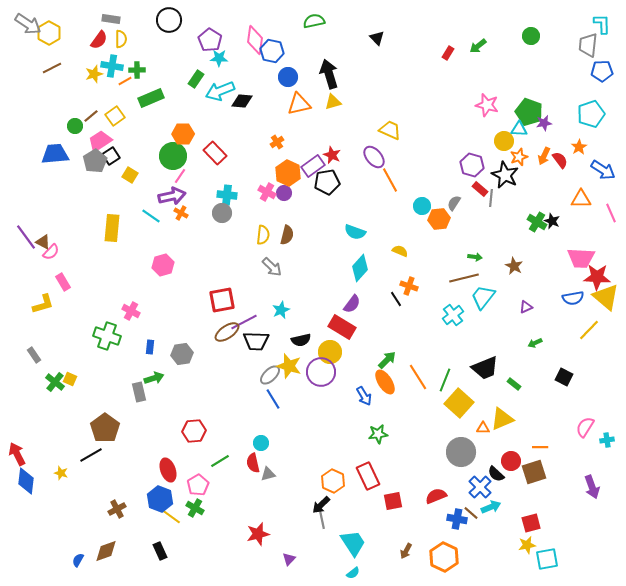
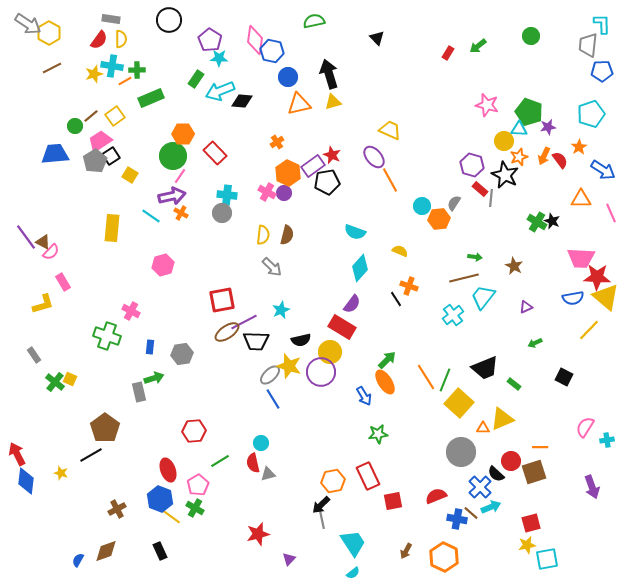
purple star at (544, 123): moved 4 px right, 4 px down
orange line at (418, 377): moved 8 px right
orange hexagon at (333, 481): rotated 25 degrees clockwise
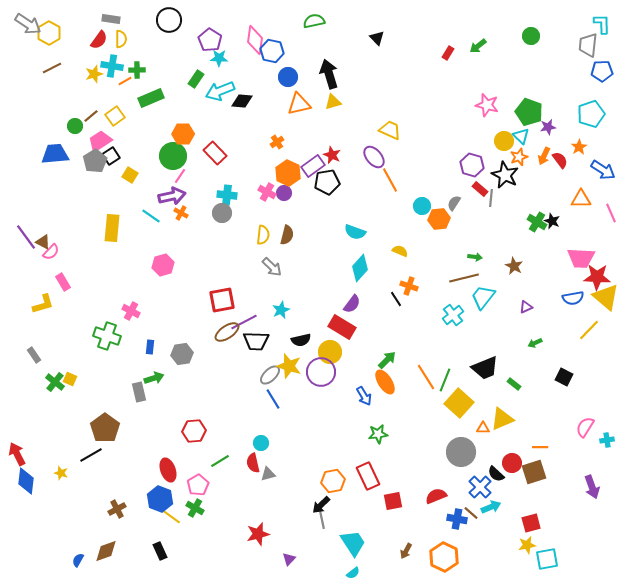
cyan triangle at (519, 129): moved 2 px right, 7 px down; rotated 42 degrees clockwise
red circle at (511, 461): moved 1 px right, 2 px down
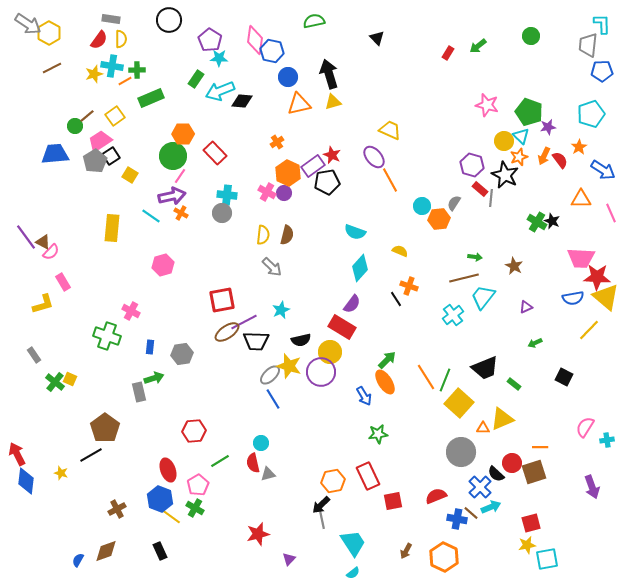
brown line at (91, 116): moved 4 px left
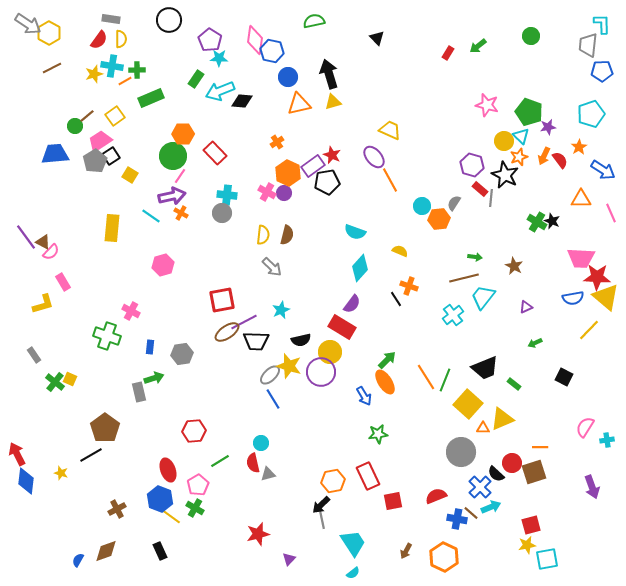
yellow square at (459, 403): moved 9 px right, 1 px down
red square at (531, 523): moved 2 px down
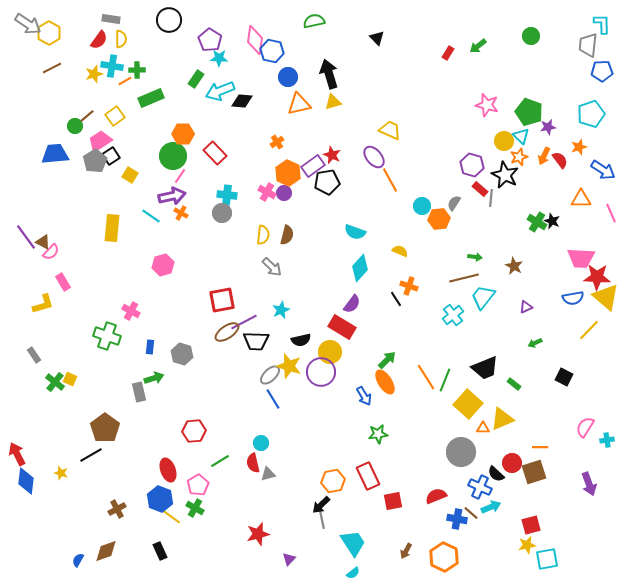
orange star at (579, 147): rotated 14 degrees clockwise
gray hexagon at (182, 354): rotated 25 degrees clockwise
blue cross at (480, 487): rotated 20 degrees counterclockwise
purple arrow at (592, 487): moved 3 px left, 3 px up
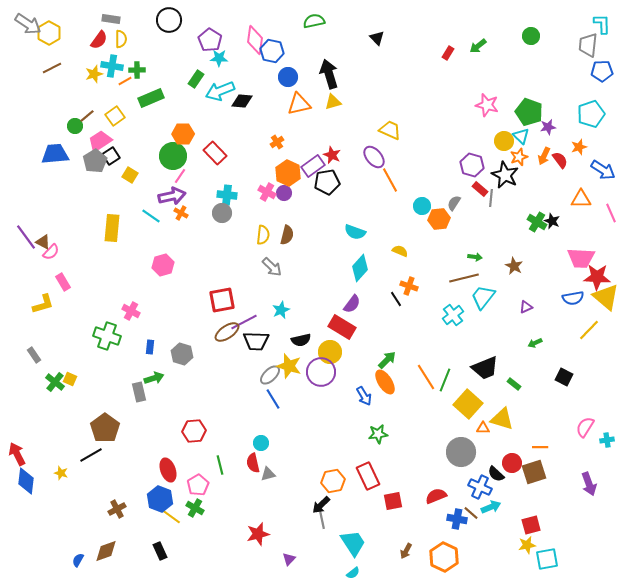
yellow triangle at (502, 419): rotated 40 degrees clockwise
green line at (220, 461): moved 4 px down; rotated 72 degrees counterclockwise
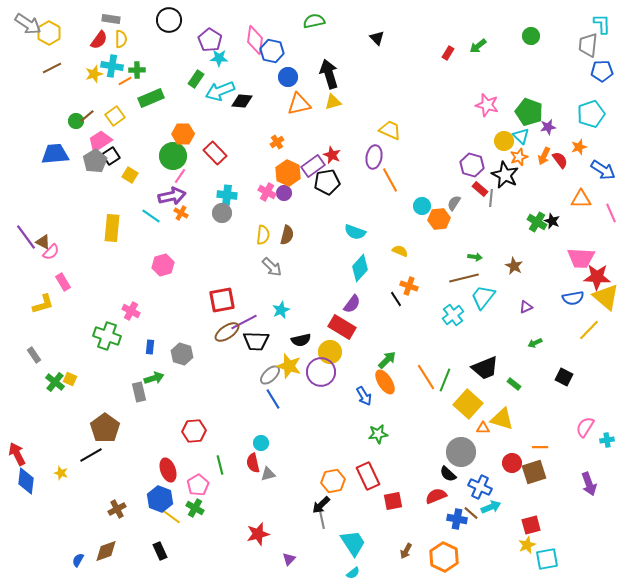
green circle at (75, 126): moved 1 px right, 5 px up
purple ellipse at (374, 157): rotated 50 degrees clockwise
black semicircle at (496, 474): moved 48 px left
yellow star at (527, 545): rotated 12 degrees counterclockwise
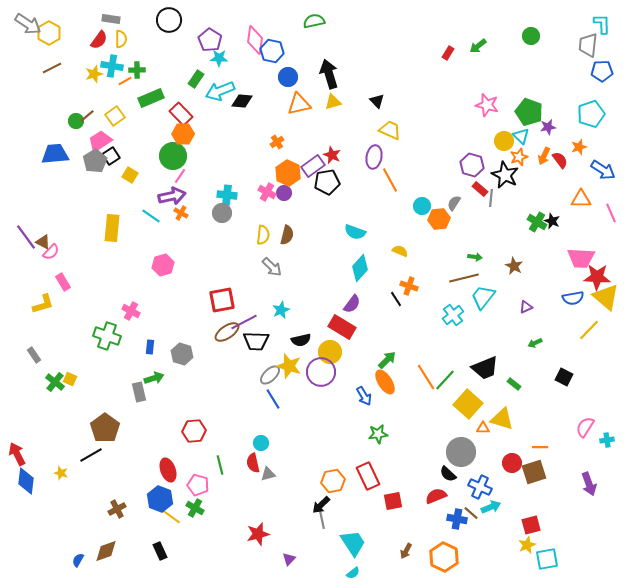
black triangle at (377, 38): moved 63 px down
red rectangle at (215, 153): moved 34 px left, 39 px up
green line at (445, 380): rotated 20 degrees clockwise
pink pentagon at (198, 485): rotated 25 degrees counterclockwise
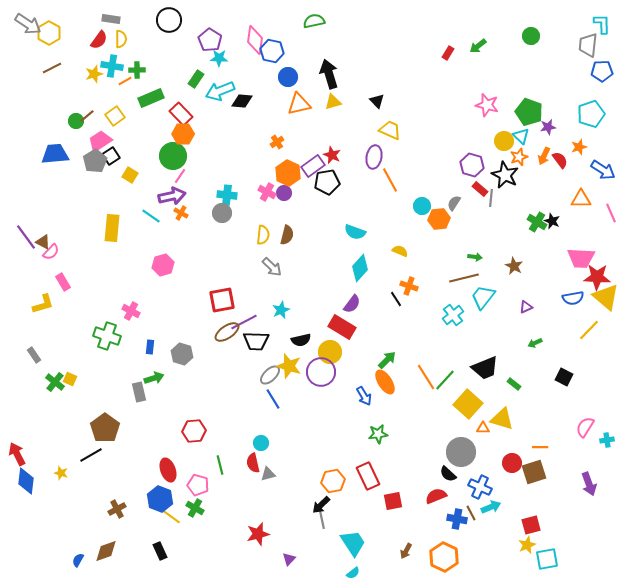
brown line at (471, 513): rotated 21 degrees clockwise
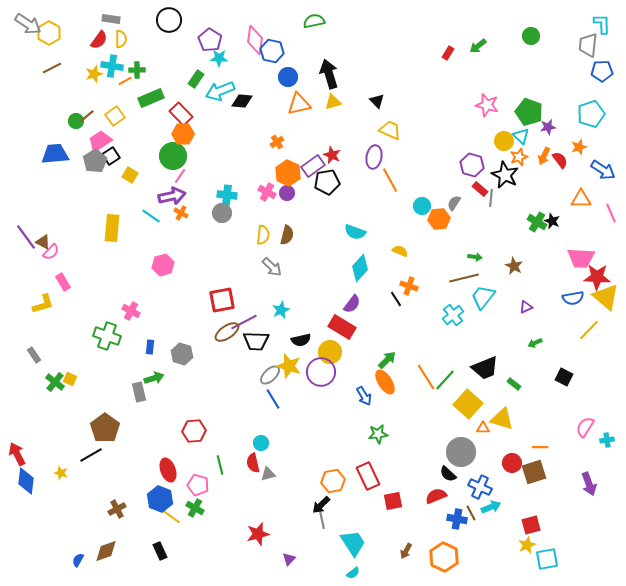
purple circle at (284, 193): moved 3 px right
